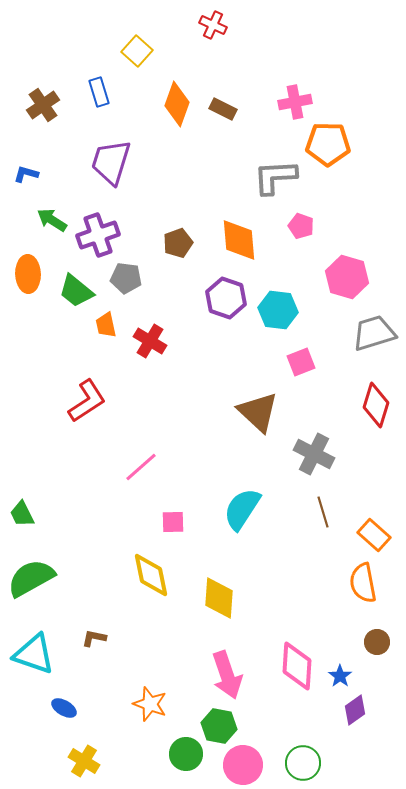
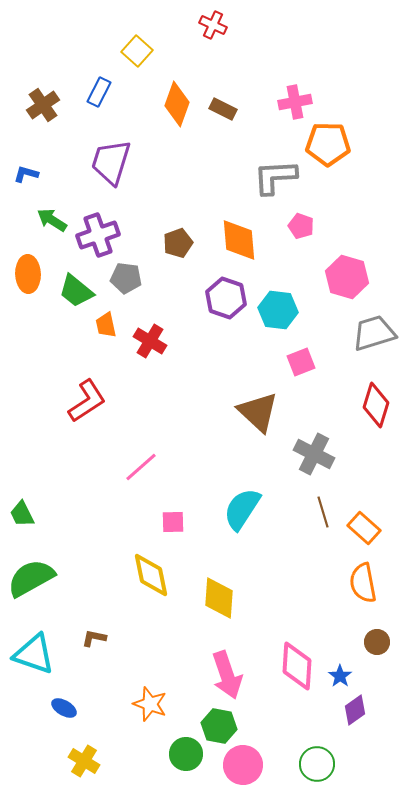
blue rectangle at (99, 92): rotated 44 degrees clockwise
orange rectangle at (374, 535): moved 10 px left, 7 px up
green circle at (303, 763): moved 14 px right, 1 px down
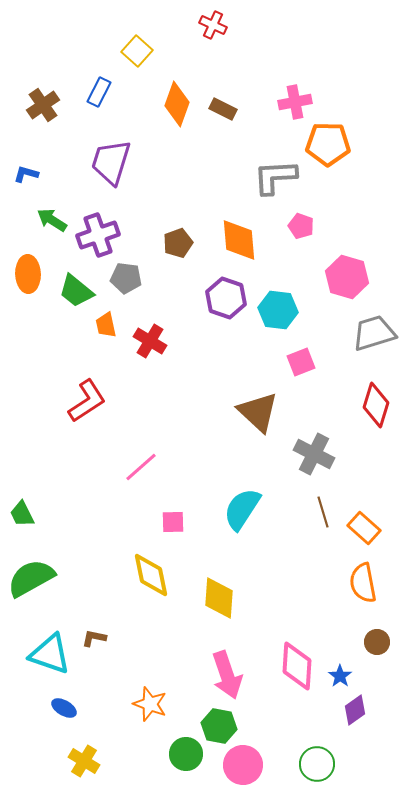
cyan triangle at (34, 654): moved 16 px right
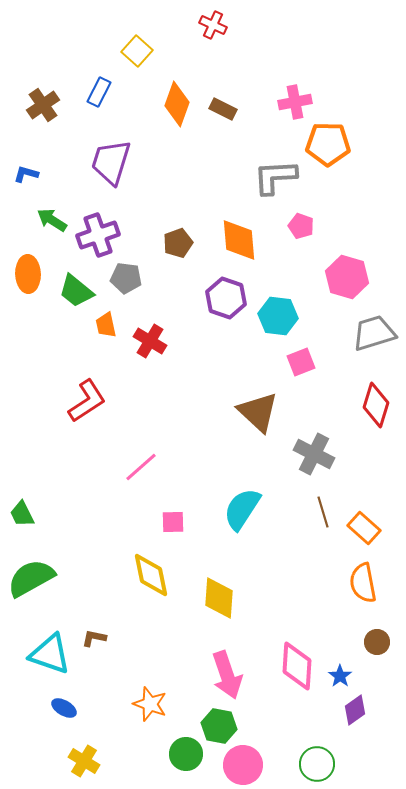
cyan hexagon at (278, 310): moved 6 px down
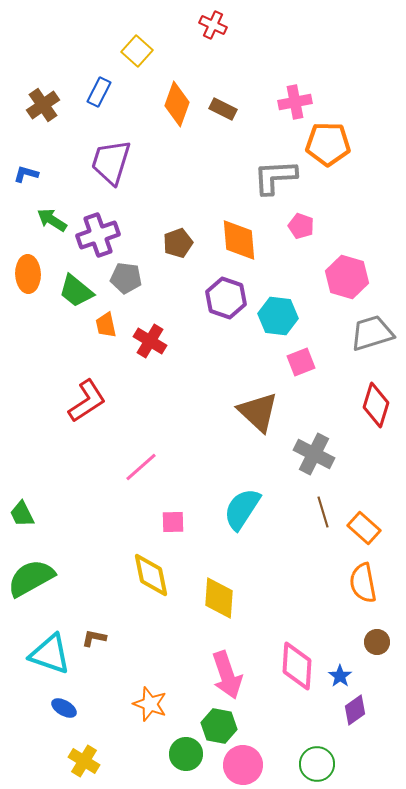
gray trapezoid at (374, 333): moved 2 px left
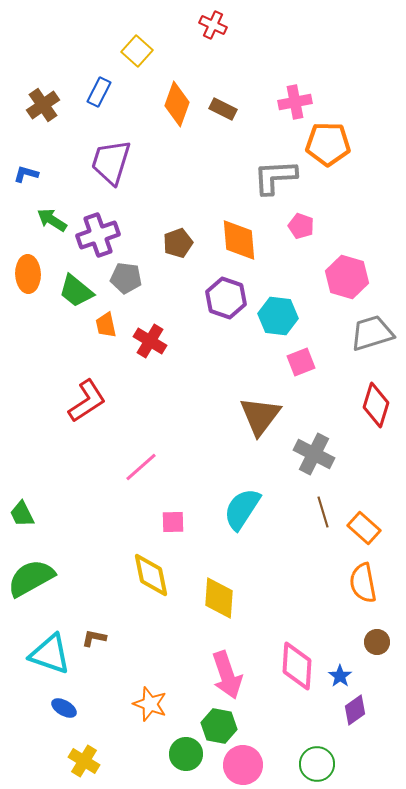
brown triangle at (258, 412): moved 2 px right, 4 px down; rotated 24 degrees clockwise
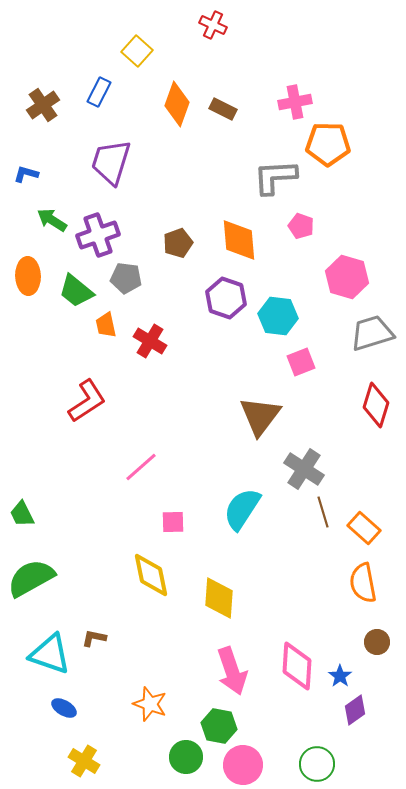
orange ellipse at (28, 274): moved 2 px down
gray cross at (314, 454): moved 10 px left, 15 px down; rotated 6 degrees clockwise
pink arrow at (227, 675): moved 5 px right, 4 px up
green circle at (186, 754): moved 3 px down
